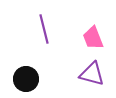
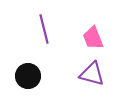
black circle: moved 2 px right, 3 px up
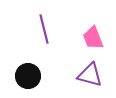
purple triangle: moved 2 px left, 1 px down
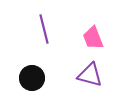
black circle: moved 4 px right, 2 px down
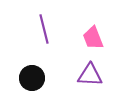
purple triangle: rotated 12 degrees counterclockwise
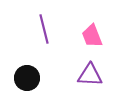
pink trapezoid: moved 1 px left, 2 px up
black circle: moved 5 px left
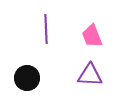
purple line: moved 2 px right; rotated 12 degrees clockwise
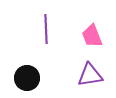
purple triangle: rotated 12 degrees counterclockwise
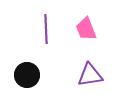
pink trapezoid: moved 6 px left, 7 px up
black circle: moved 3 px up
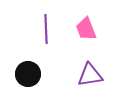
black circle: moved 1 px right, 1 px up
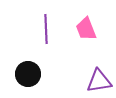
purple triangle: moved 9 px right, 6 px down
